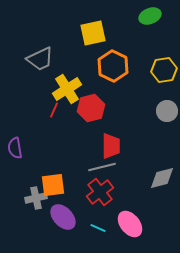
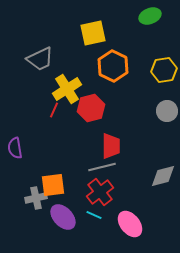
gray diamond: moved 1 px right, 2 px up
cyan line: moved 4 px left, 13 px up
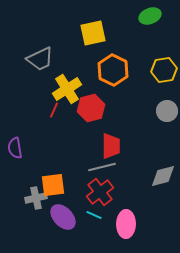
orange hexagon: moved 4 px down
pink ellipse: moved 4 px left; rotated 40 degrees clockwise
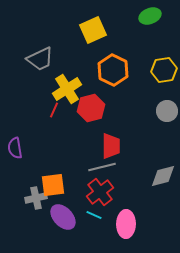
yellow square: moved 3 px up; rotated 12 degrees counterclockwise
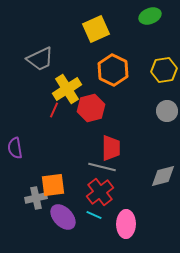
yellow square: moved 3 px right, 1 px up
red trapezoid: moved 2 px down
gray line: rotated 28 degrees clockwise
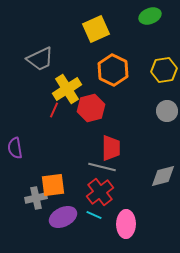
purple ellipse: rotated 72 degrees counterclockwise
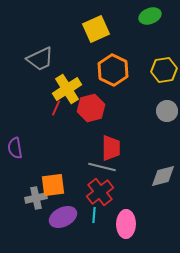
red line: moved 2 px right, 2 px up
cyan line: rotated 70 degrees clockwise
